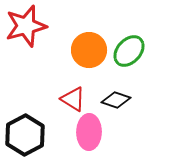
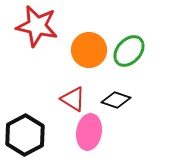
red star: moved 11 px right; rotated 27 degrees clockwise
pink ellipse: rotated 8 degrees clockwise
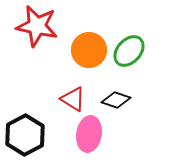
pink ellipse: moved 2 px down
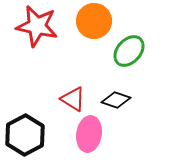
orange circle: moved 5 px right, 29 px up
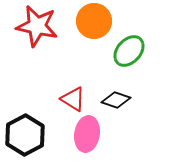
pink ellipse: moved 2 px left
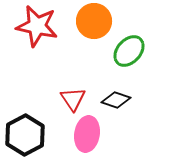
red triangle: rotated 24 degrees clockwise
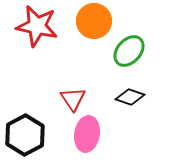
black diamond: moved 14 px right, 3 px up
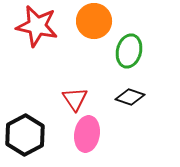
green ellipse: rotated 28 degrees counterclockwise
red triangle: moved 2 px right
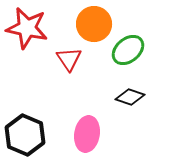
orange circle: moved 3 px down
red star: moved 10 px left, 2 px down
green ellipse: moved 1 px left, 1 px up; rotated 36 degrees clockwise
red triangle: moved 6 px left, 40 px up
black hexagon: rotated 9 degrees counterclockwise
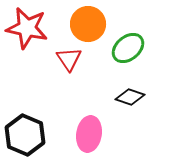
orange circle: moved 6 px left
green ellipse: moved 2 px up
pink ellipse: moved 2 px right
